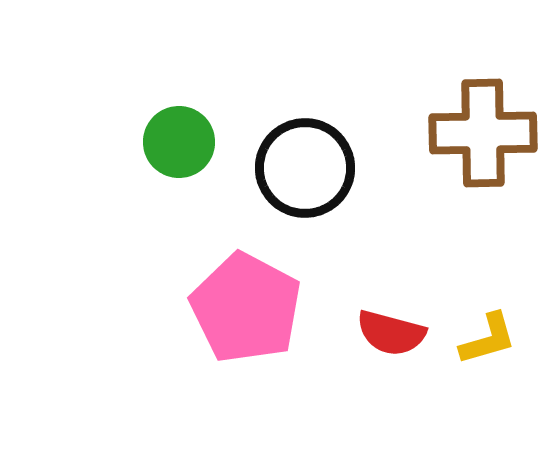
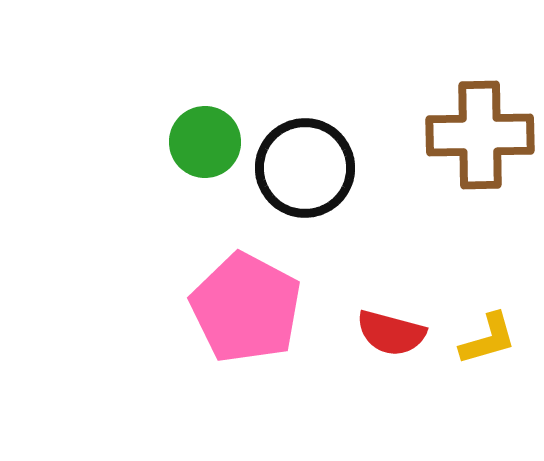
brown cross: moved 3 px left, 2 px down
green circle: moved 26 px right
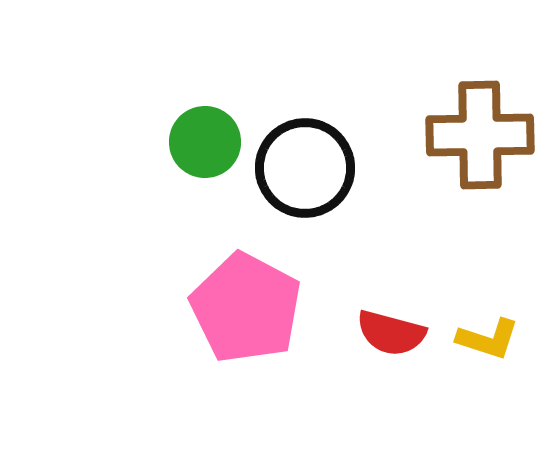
yellow L-shape: rotated 34 degrees clockwise
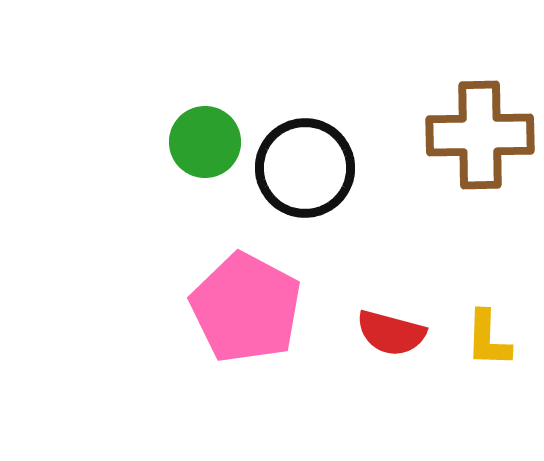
yellow L-shape: rotated 74 degrees clockwise
